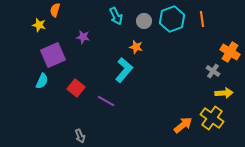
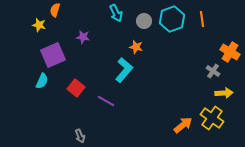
cyan arrow: moved 3 px up
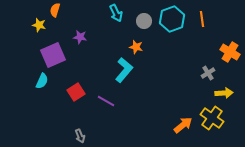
purple star: moved 3 px left
gray cross: moved 5 px left, 2 px down; rotated 24 degrees clockwise
red square: moved 4 px down; rotated 18 degrees clockwise
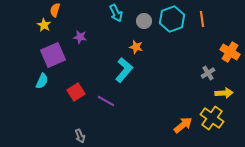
yellow star: moved 5 px right; rotated 16 degrees clockwise
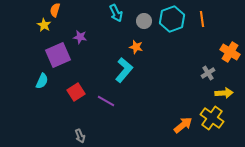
purple square: moved 5 px right
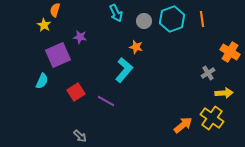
gray arrow: rotated 24 degrees counterclockwise
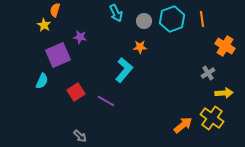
orange star: moved 4 px right; rotated 16 degrees counterclockwise
orange cross: moved 5 px left, 6 px up
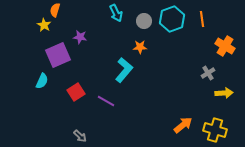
yellow cross: moved 3 px right, 12 px down; rotated 20 degrees counterclockwise
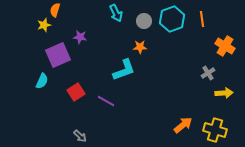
yellow star: rotated 24 degrees clockwise
cyan L-shape: rotated 30 degrees clockwise
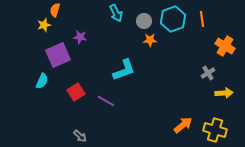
cyan hexagon: moved 1 px right
orange star: moved 10 px right, 7 px up
